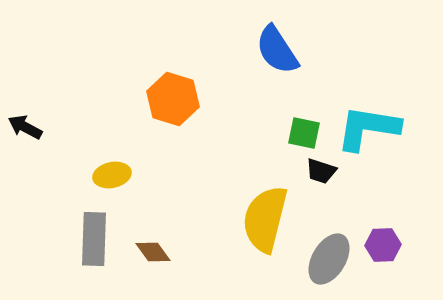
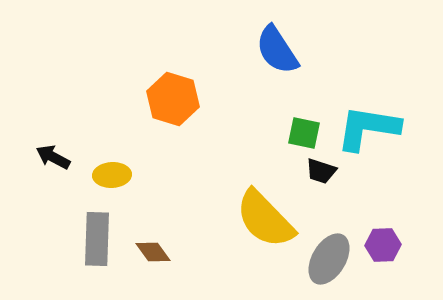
black arrow: moved 28 px right, 30 px down
yellow ellipse: rotated 9 degrees clockwise
yellow semicircle: rotated 58 degrees counterclockwise
gray rectangle: moved 3 px right
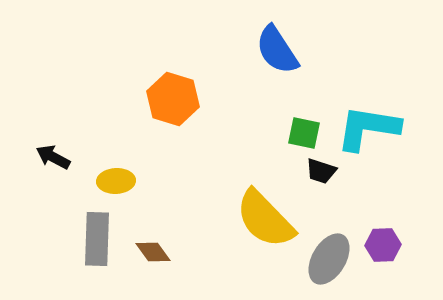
yellow ellipse: moved 4 px right, 6 px down
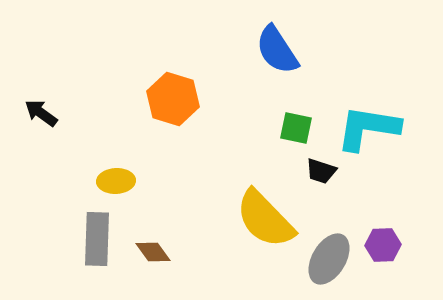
green square: moved 8 px left, 5 px up
black arrow: moved 12 px left, 44 px up; rotated 8 degrees clockwise
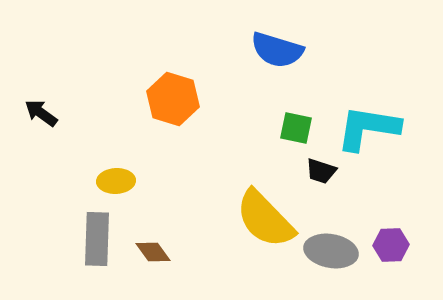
blue semicircle: rotated 40 degrees counterclockwise
purple hexagon: moved 8 px right
gray ellipse: moved 2 px right, 8 px up; rotated 69 degrees clockwise
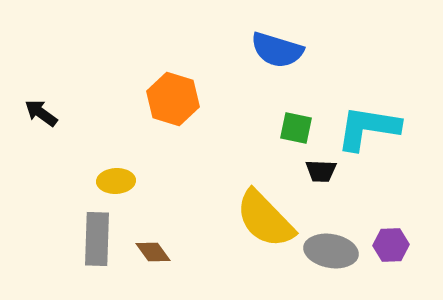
black trapezoid: rotated 16 degrees counterclockwise
